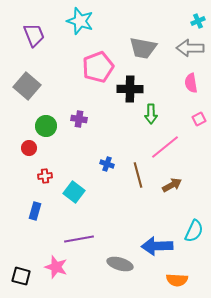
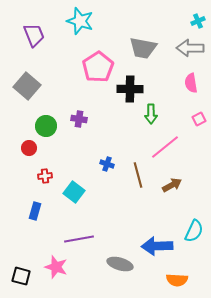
pink pentagon: rotated 12 degrees counterclockwise
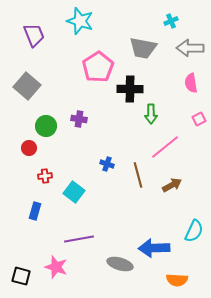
cyan cross: moved 27 px left
blue arrow: moved 3 px left, 2 px down
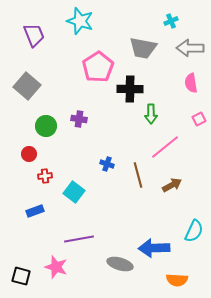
red circle: moved 6 px down
blue rectangle: rotated 54 degrees clockwise
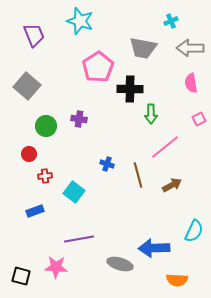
pink star: rotated 15 degrees counterclockwise
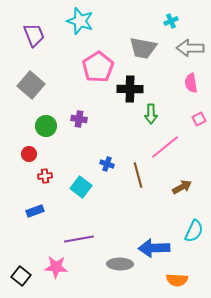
gray square: moved 4 px right, 1 px up
brown arrow: moved 10 px right, 2 px down
cyan square: moved 7 px right, 5 px up
gray ellipse: rotated 15 degrees counterclockwise
black square: rotated 24 degrees clockwise
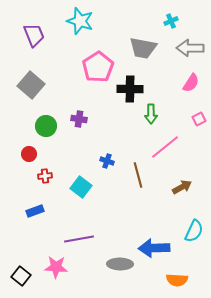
pink semicircle: rotated 138 degrees counterclockwise
blue cross: moved 3 px up
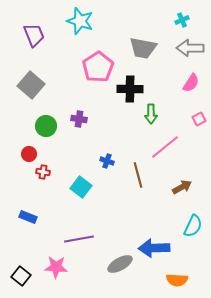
cyan cross: moved 11 px right, 1 px up
red cross: moved 2 px left, 4 px up; rotated 16 degrees clockwise
blue rectangle: moved 7 px left, 6 px down; rotated 42 degrees clockwise
cyan semicircle: moved 1 px left, 5 px up
gray ellipse: rotated 30 degrees counterclockwise
